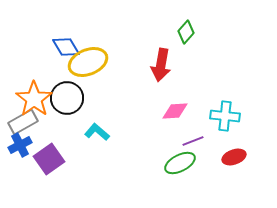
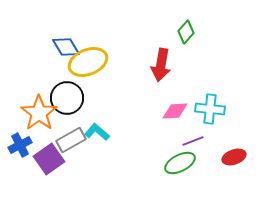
orange star: moved 5 px right, 14 px down
cyan cross: moved 15 px left, 7 px up
gray rectangle: moved 48 px right, 18 px down
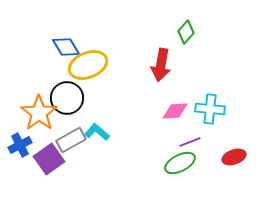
yellow ellipse: moved 3 px down
purple line: moved 3 px left, 1 px down
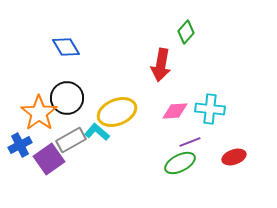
yellow ellipse: moved 29 px right, 47 px down
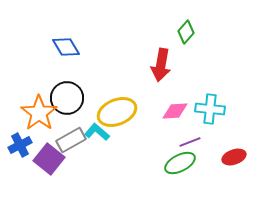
purple square: rotated 16 degrees counterclockwise
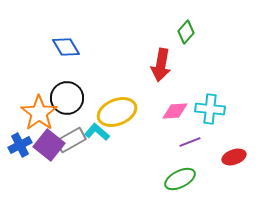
purple square: moved 14 px up
green ellipse: moved 16 px down
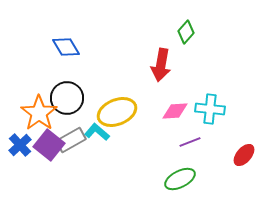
blue cross: rotated 15 degrees counterclockwise
red ellipse: moved 10 px right, 2 px up; rotated 30 degrees counterclockwise
